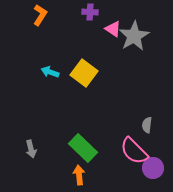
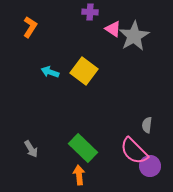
orange L-shape: moved 10 px left, 12 px down
yellow square: moved 2 px up
gray arrow: rotated 18 degrees counterclockwise
purple circle: moved 3 px left, 2 px up
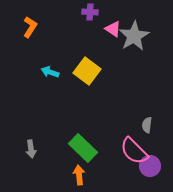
yellow square: moved 3 px right
gray arrow: rotated 24 degrees clockwise
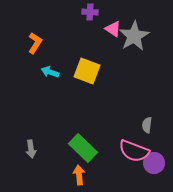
orange L-shape: moved 5 px right, 16 px down
yellow square: rotated 16 degrees counterclockwise
pink semicircle: rotated 24 degrees counterclockwise
purple circle: moved 4 px right, 3 px up
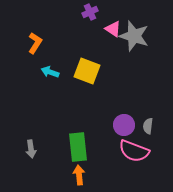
purple cross: rotated 28 degrees counterclockwise
gray star: rotated 24 degrees counterclockwise
gray semicircle: moved 1 px right, 1 px down
green rectangle: moved 5 px left, 1 px up; rotated 40 degrees clockwise
purple circle: moved 30 px left, 38 px up
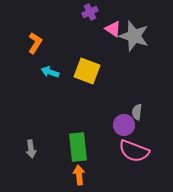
gray semicircle: moved 11 px left, 14 px up
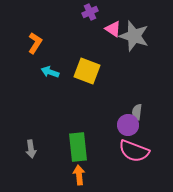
purple circle: moved 4 px right
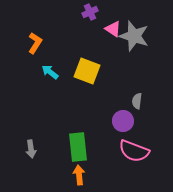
cyan arrow: rotated 18 degrees clockwise
gray semicircle: moved 11 px up
purple circle: moved 5 px left, 4 px up
